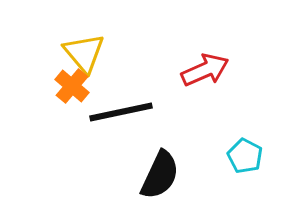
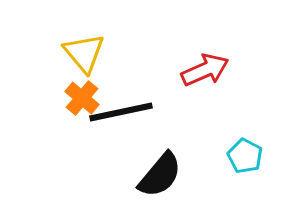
orange cross: moved 10 px right, 12 px down
black semicircle: rotated 15 degrees clockwise
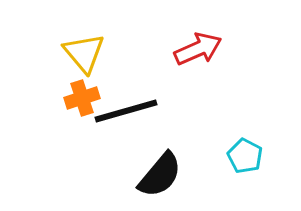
red arrow: moved 7 px left, 21 px up
orange cross: rotated 32 degrees clockwise
black line: moved 5 px right, 1 px up; rotated 4 degrees counterclockwise
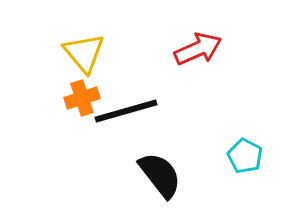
black semicircle: rotated 78 degrees counterclockwise
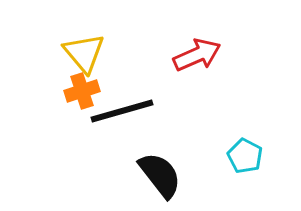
red arrow: moved 1 px left, 6 px down
orange cross: moved 7 px up
black line: moved 4 px left
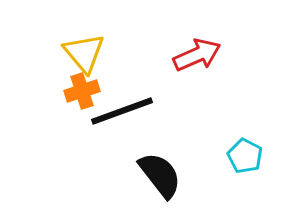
black line: rotated 4 degrees counterclockwise
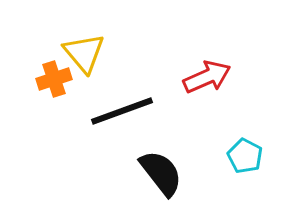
red arrow: moved 10 px right, 22 px down
orange cross: moved 28 px left, 12 px up
black semicircle: moved 1 px right, 2 px up
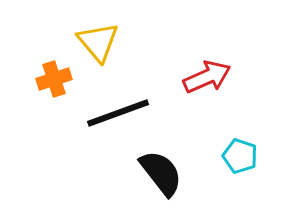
yellow triangle: moved 14 px right, 11 px up
black line: moved 4 px left, 2 px down
cyan pentagon: moved 5 px left; rotated 8 degrees counterclockwise
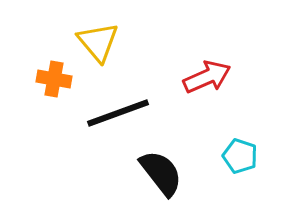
orange cross: rotated 28 degrees clockwise
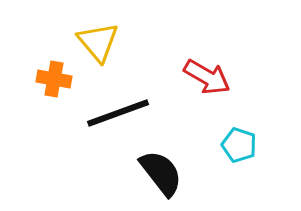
red arrow: rotated 54 degrees clockwise
cyan pentagon: moved 1 px left, 11 px up
